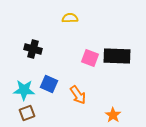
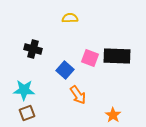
blue square: moved 16 px right, 14 px up; rotated 18 degrees clockwise
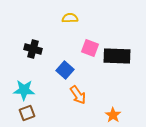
pink square: moved 10 px up
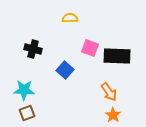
orange arrow: moved 31 px right, 3 px up
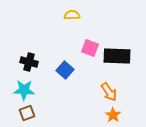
yellow semicircle: moved 2 px right, 3 px up
black cross: moved 4 px left, 13 px down
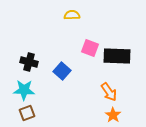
blue square: moved 3 px left, 1 px down
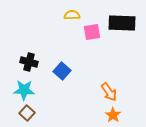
pink square: moved 2 px right, 16 px up; rotated 30 degrees counterclockwise
black rectangle: moved 5 px right, 33 px up
brown square: rotated 28 degrees counterclockwise
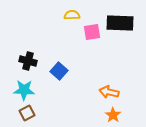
black rectangle: moved 2 px left
black cross: moved 1 px left, 1 px up
blue square: moved 3 px left
orange arrow: rotated 138 degrees clockwise
brown square: rotated 21 degrees clockwise
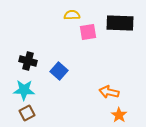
pink square: moved 4 px left
orange star: moved 6 px right
